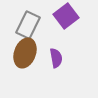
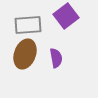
gray rectangle: rotated 60 degrees clockwise
brown ellipse: moved 1 px down
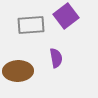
gray rectangle: moved 3 px right
brown ellipse: moved 7 px left, 17 px down; rotated 68 degrees clockwise
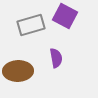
purple square: moved 1 px left; rotated 25 degrees counterclockwise
gray rectangle: rotated 12 degrees counterclockwise
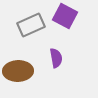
gray rectangle: rotated 8 degrees counterclockwise
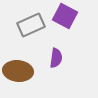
purple semicircle: rotated 18 degrees clockwise
brown ellipse: rotated 8 degrees clockwise
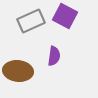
gray rectangle: moved 4 px up
purple semicircle: moved 2 px left, 2 px up
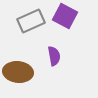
purple semicircle: rotated 18 degrees counterclockwise
brown ellipse: moved 1 px down
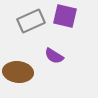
purple square: rotated 15 degrees counterclockwise
purple semicircle: rotated 132 degrees clockwise
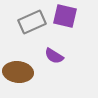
gray rectangle: moved 1 px right, 1 px down
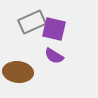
purple square: moved 11 px left, 13 px down
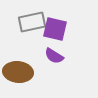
gray rectangle: rotated 12 degrees clockwise
purple square: moved 1 px right
